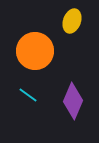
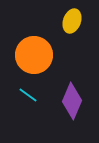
orange circle: moved 1 px left, 4 px down
purple diamond: moved 1 px left
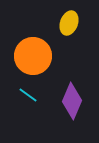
yellow ellipse: moved 3 px left, 2 px down
orange circle: moved 1 px left, 1 px down
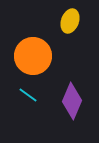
yellow ellipse: moved 1 px right, 2 px up
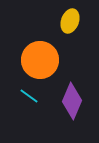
orange circle: moved 7 px right, 4 px down
cyan line: moved 1 px right, 1 px down
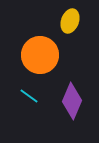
orange circle: moved 5 px up
